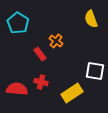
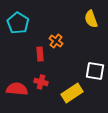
red rectangle: rotated 32 degrees clockwise
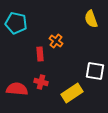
cyan pentagon: moved 2 px left; rotated 20 degrees counterclockwise
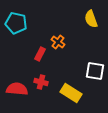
orange cross: moved 2 px right, 1 px down
red rectangle: rotated 32 degrees clockwise
yellow rectangle: moved 1 px left; rotated 65 degrees clockwise
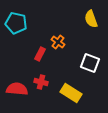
white square: moved 5 px left, 8 px up; rotated 12 degrees clockwise
